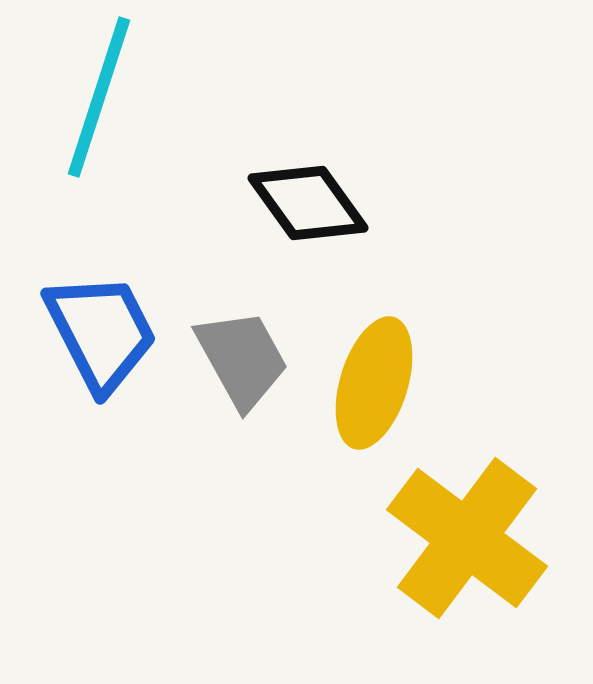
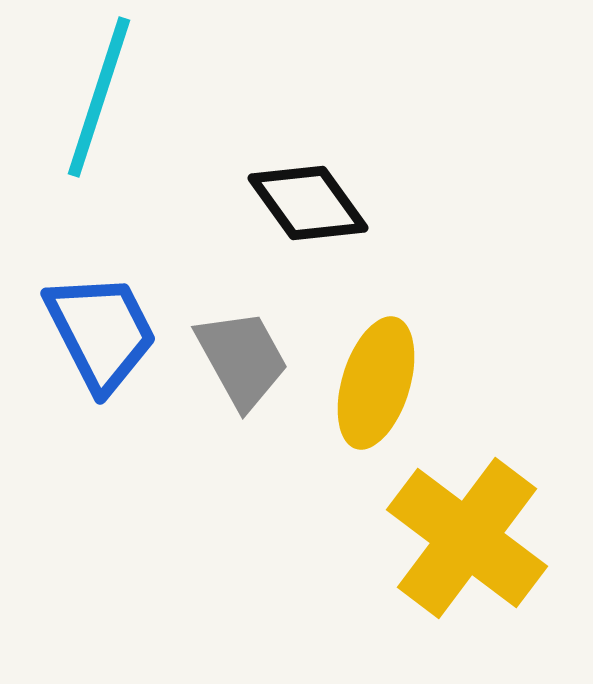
yellow ellipse: moved 2 px right
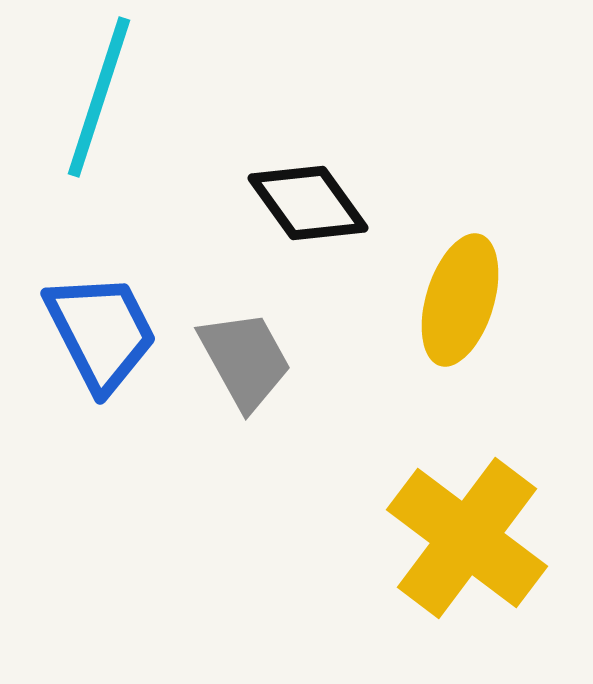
gray trapezoid: moved 3 px right, 1 px down
yellow ellipse: moved 84 px right, 83 px up
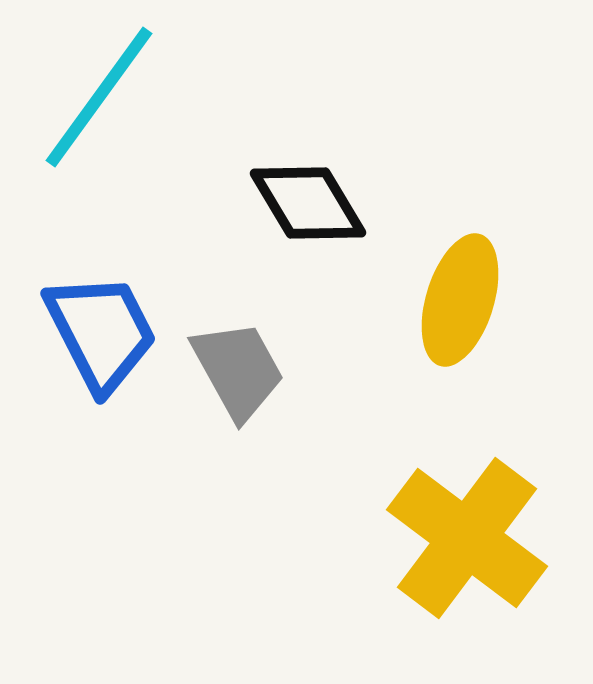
cyan line: rotated 18 degrees clockwise
black diamond: rotated 5 degrees clockwise
gray trapezoid: moved 7 px left, 10 px down
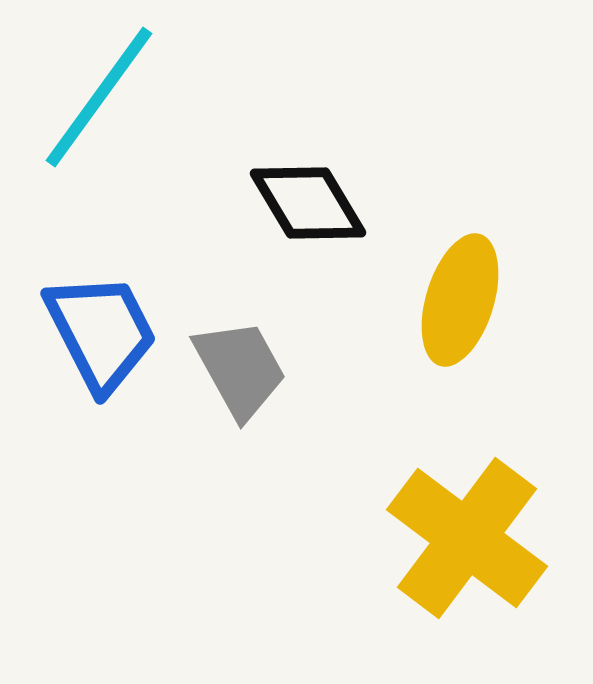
gray trapezoid: moved 2 px right, 1 px up
